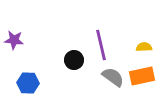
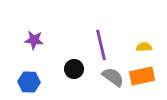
purple star: moved 20 px right
black circle: moved 9 px down
blue hexagon: moved 1 px right, 1 px up
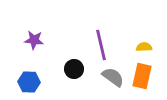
orange rectangle: rotated 65 degrees counterclockwise
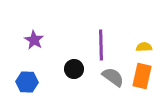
purple star: rotated 24 degrees clockwise
purple line: rotated 12 degrees clockwise
blue hexagon: moved 2 px left
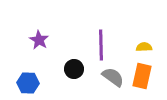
purple star: moved 5 px right
blue hexagon: moved 1 px right, 1 px down
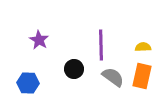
yellow semicircle: moved 1 px left
